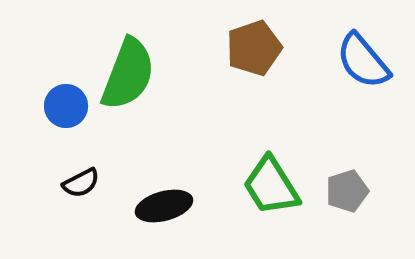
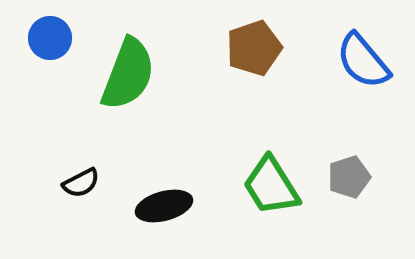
blue circle: moved 16 px left, 68 px up
gray pentagon: moved 2 px right, 14 px up
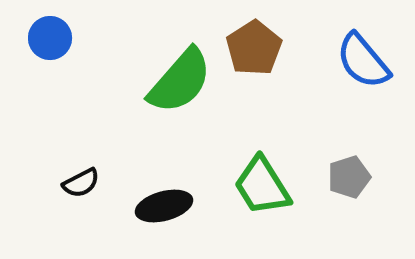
brown pentagon: rotated 14 degrees counterclockwise
green semicircle: moved 52 px right, 7 px down; rotated 20 degrees clockwise
green trapezoid: moved 9 px left
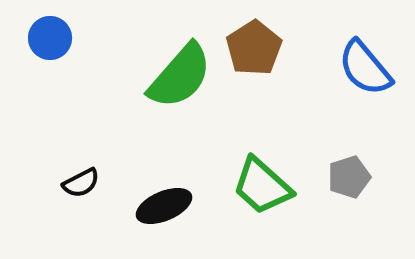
blue semicircle: moved 2 px right, 7 px down
green semicircle: moved 5 px up
green trapezoid: rotated 16 degrees counterclockwise
black ellipse: rotated 8 degrees counterclockwise
